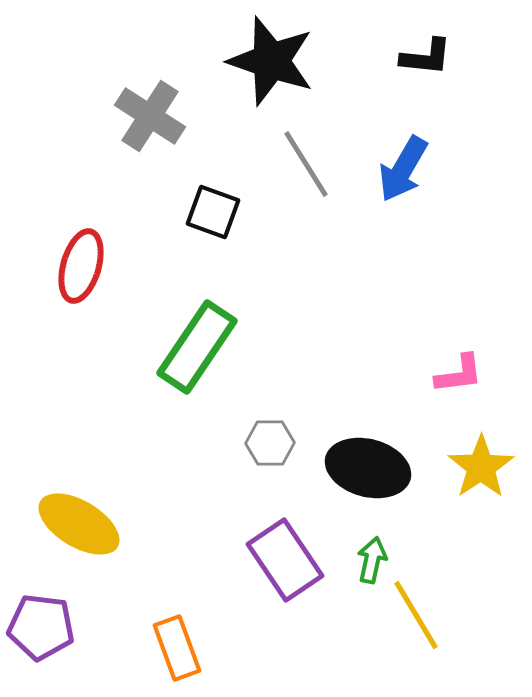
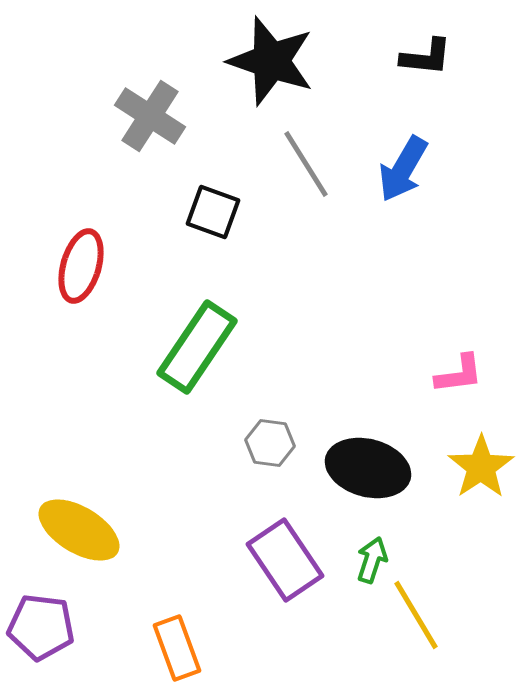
gray hexagon: rotated 9 degrees clockwise
yellow ellipse: moved 6 px down
green arrow: rotated 6 degrees clockwise
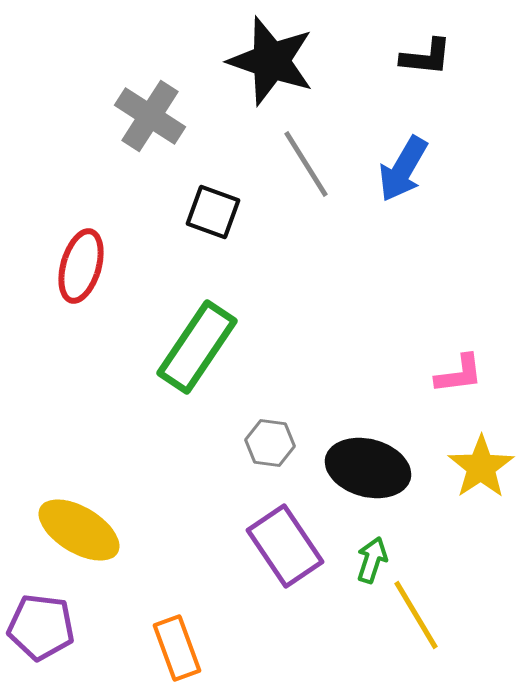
purple rectangle: moved 14 px up
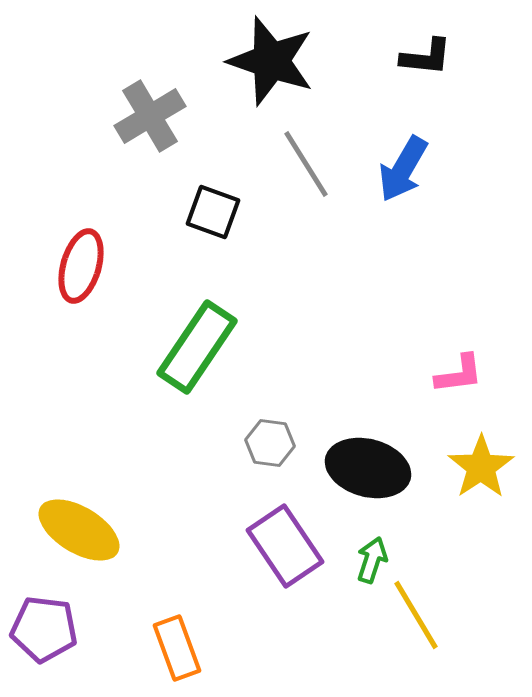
gray cross: rotated 26 degrees clockwise
purple pentagon: moved 3 px right, 2 px down
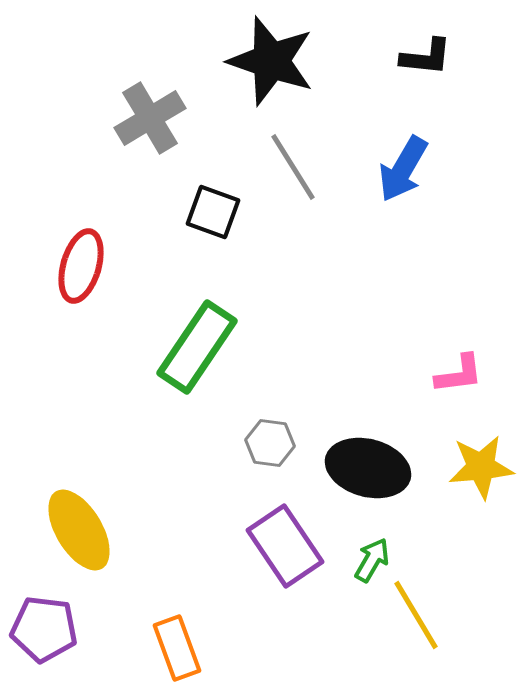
gray cross: moved 2 px down
gray line: moved 13 px left, 3 px down
yellow star: rotated 28 degrees clockwise
yellow ellipse: rotated 28 degrees clockwise
green arrow: rotated 12 degrees clockwise
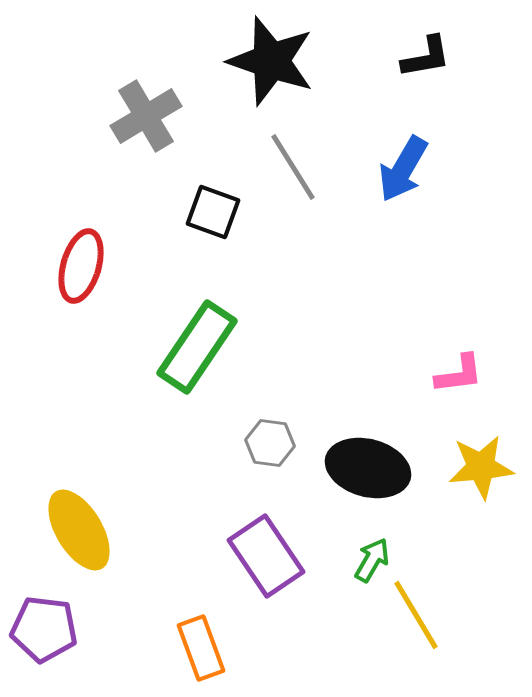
black L-shape: rotated 16 degrees counterclockwise
gray cross: moved 4 px left, 2 px up
purple rectangle: moved 19 px left, 10 px down
orange rectangle: moved 24 px right
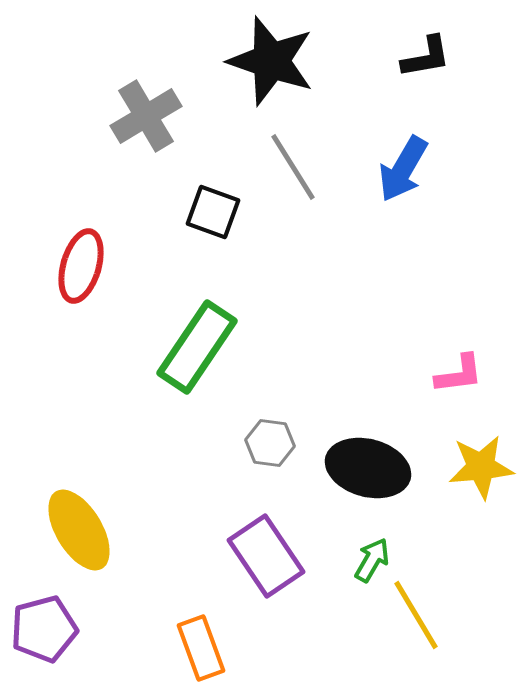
purple pentagon: rotated 22 degrees counterclockwise
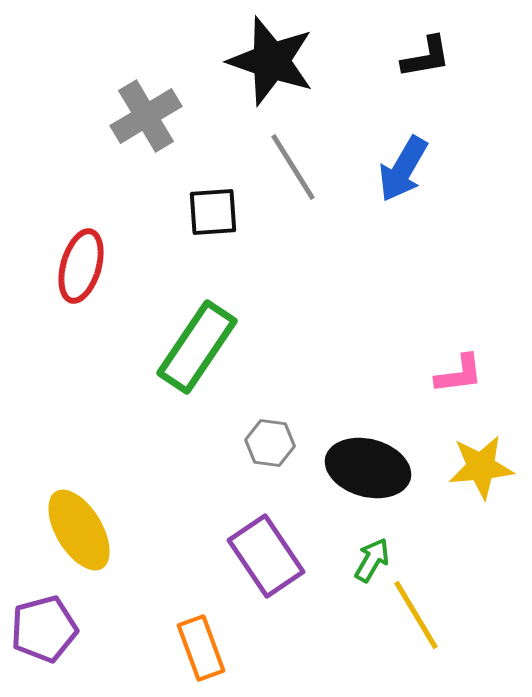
black square: rotated 24 degrees counterclockwise
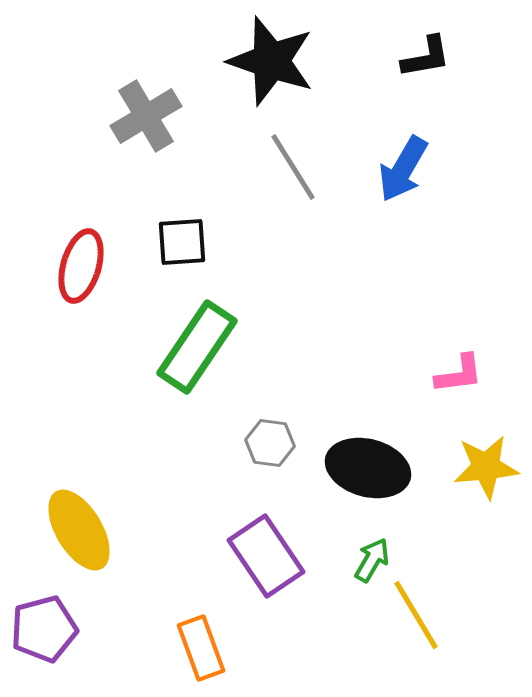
black square: moved 31 px left, 30 px down
yellow star: moved 5 px right
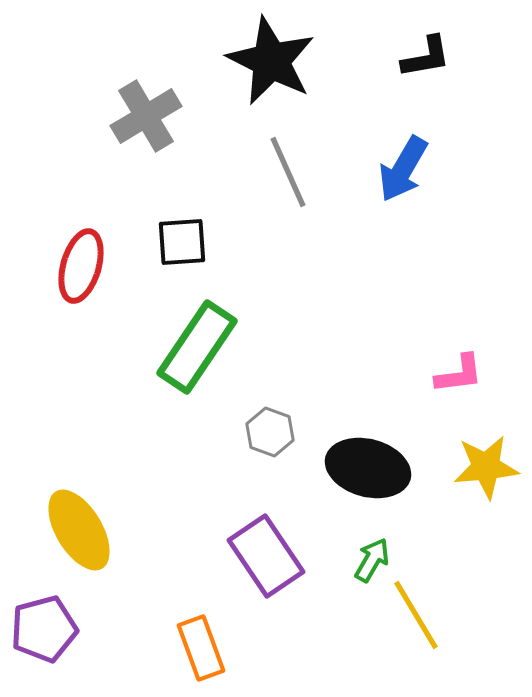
black star: rotated 8 degrees clockwise
gray line: moved 5 px left, 5 px down; rotated 8 degrees clockwise
gray hexagon: moved 11 px up; rotated 12 degrees clockwise
